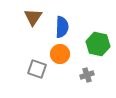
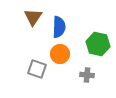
blue semicircle: moved 3 px left
gray cross: rotated 24 degrees clockwise
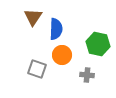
blue semicircle: moved 3 px left, 2 px down
orange circle: moved 2 px right, 1 px down
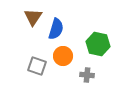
blue semicircle: rotated 15 degrees clockwise
orange circle: moved 1 px right, 1 px down
gray square: moved 3 px up
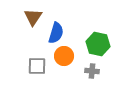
blue semicircle: moved 4 px down
orange circle: moved 1 px right
gray square: rotated 18 degrees counterclockwise
gray cross: moved 5 px right, 4 px up
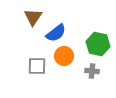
blue semicircle: rotated 35 degrees clockwise
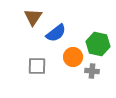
orange circle: moved 9 px right, 1 px down
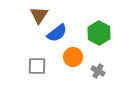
brown triangle: moved 6 px right, 2 px up
blue semicircle: moved 1 px right
green hexagon: moved 1 px right, 11 px up; rotated 15 degrees clockwise
gray cross: moved 6 px right; rotated 24 degrees clockwise
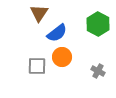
brown triangle: moved 2 px up
green hexagon: moved 1 px left, 9 px up
orange circle: moved 11 px left
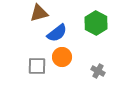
brown triangle: rotated 42 degrees clockwise
green hexagon: moved 2 px left, 1 px up
